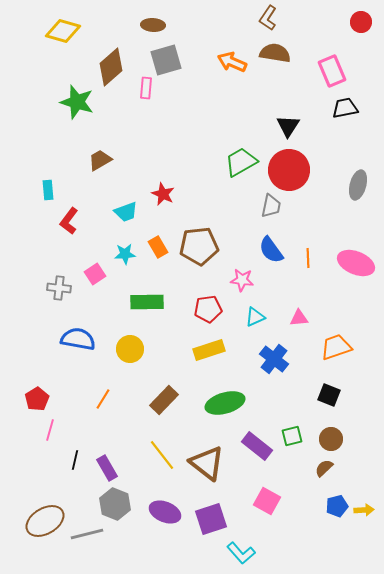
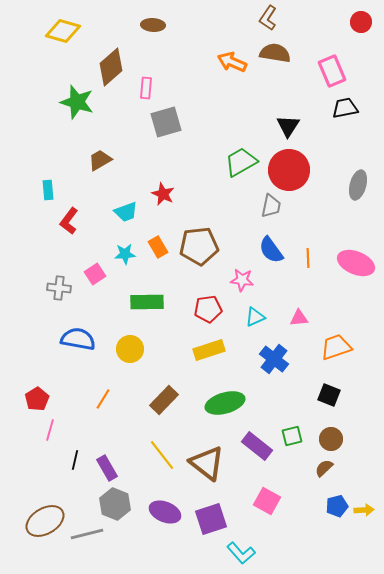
gray square at (166, 60): moved 62 px down
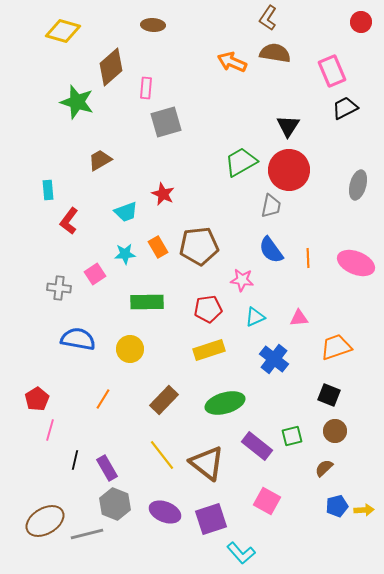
black trapezoid at (345, 108): rotated 16 degrees counterclockwise
brown circle at (331, 439): moved 4 px right, 8 px up
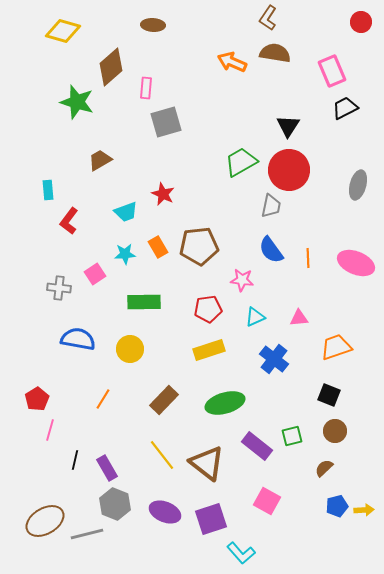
green rectangle at (147, 302): moved 3 px left
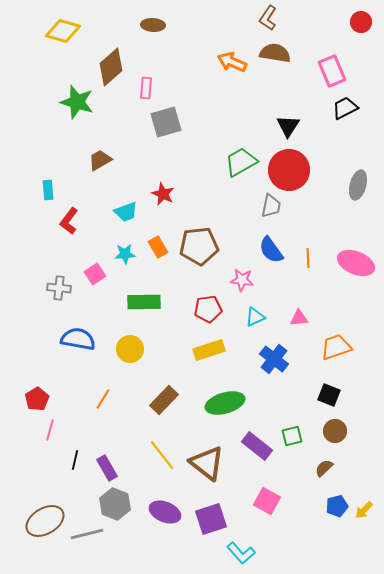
yellow arrow at (364, 510): rotated 138 degrees clockwise
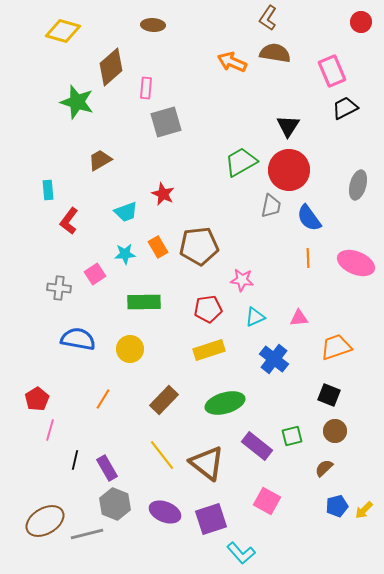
blue semicircle at (271, 250): moved 38 px right, 32 px up
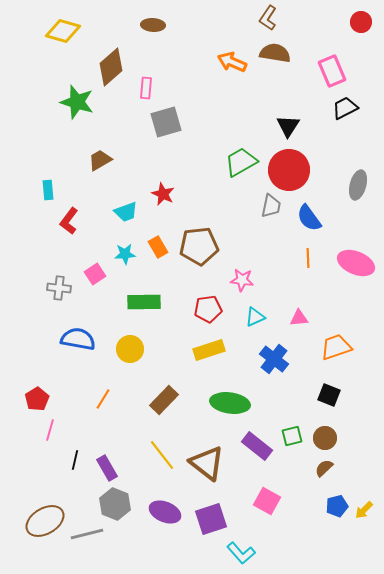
green ellipse at (225, 403): moved 5 px right; rotated 24 degrees clockwise
brown circle at (335, 431): moved 10 px left, 7 px down
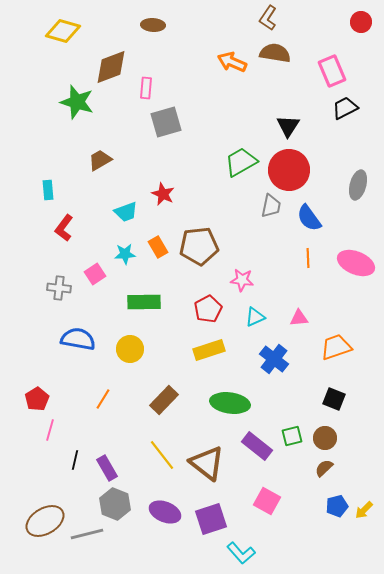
brown diamond at (111, 67): rotated 21 degrees clockwise
red L-shape at (69, 221): moved 5 px left, 7 px down
red pentagon at (208, 309): rotated 20 degrees counterclockwise
black square at (329, 395): moved 5 px right, 4 px down
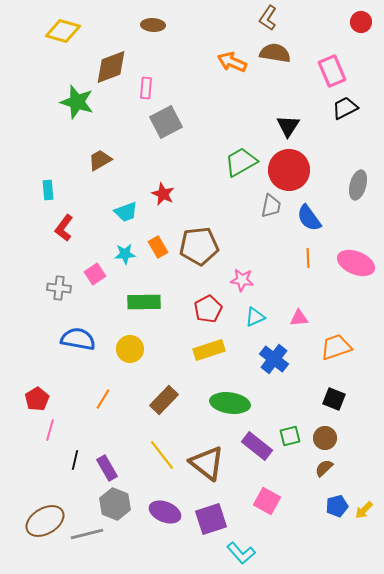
gray square at (166, 122): rotated 12 degrees counterclockwise
green square at (292, 436): moved 2 px left
